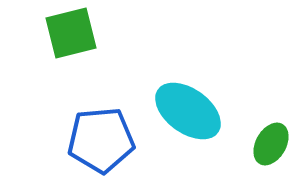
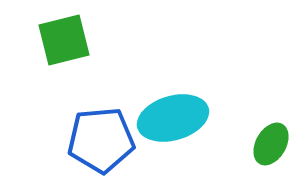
green square: moved 7 px left, 7 px down
cyan ellipse: moved 15 px left, 7 px down; rotated 52 degrees counterclockwise
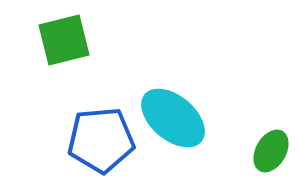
cyan ellipse: rotated 56 degrees clockwise
green ellipse: moved 7 px down
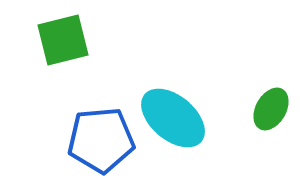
green square: moved 1 px left
green ellipse: moved 42 px up
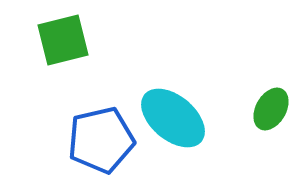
blue pentagon: rotated 8 degrees counterclockwise
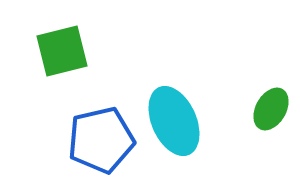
green square: moved 1 px left, 11 px down
cyan ellipse: moved 1 px right, 3 px down; rotated 26 degrees clockwise
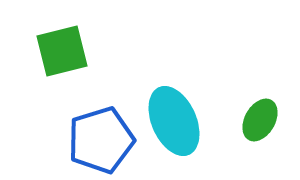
green ellipse: moved 11 px left, 11 px down
blue pentagon: rotated 4 degrees counterclockwise
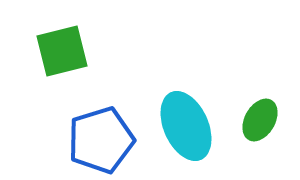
cyan ellipse: moved 12 px right, 5 px down
